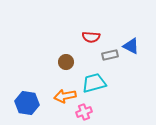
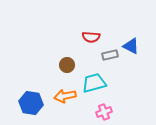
brown circle: moved 1 px right, 3 px down
blue hexagon: moved 4 px right
pink cross: moved 20 px right
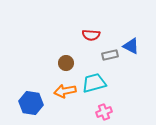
red semicircle: moved 2 px up
brown circle: moved 1 px left, 2 px up
orange arrow: moved 5 px up
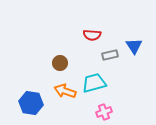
red semicircle: moved 1 px right
blue triangle: moved 3 px right; rotated 30 degrees clockwise
brown circle: moved 6 px left
orange arrow: rotated 30 degrees clockwise
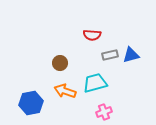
blue triangle: moved 3 px left, 9 px down; rotated 48 degrees clockwise
cyan trapezoid: moved 1 px right
blue hexagon: rotated 20 degrees counterclockwise
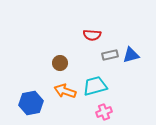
cyan trapezoid: moved 3 px down
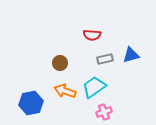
gray rectangle: moved 5 px left, 4 px down
cyan trapezoid: moved 1 px left, 1 px down; rotated 20 degrees counterclockwise
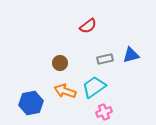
red semicircle: moved 4 px left, 9 px up; rotated 42 degrees counterclockwise
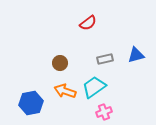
red semicircle: moved 3 px up
blue triangle: moved 5 px right
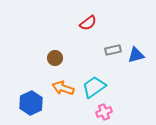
gray rectangle: moved 8 px right, 9 px up
brown circle: moved 5 px left, 5 px up
orange arrow: moved 2 px left, 3 px up
blue hexagon: rotated 15 degrees counterclockwise
